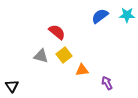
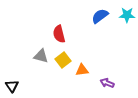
red semicircle: moved 2 px right, 2 px down; rotated 144 degrees counterclockwise
yellow square: moved 1 px left, 5 px down
purple arrow: rotated 40 degrees counterclockwise
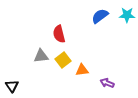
gray triangle: rotated 21 degrees counterclockwise
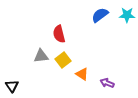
blue semicircle: moved 1 px up
orange triangle: moved 4 px down; rotated 40 degrees clockwise
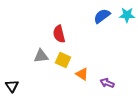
blue semicircle: moved 2 px right, 1 px down
yellow square: rotated 28 degrees counterclockwise
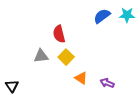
yellow square: moved 3 px right, 3 px up; rotated 21 degrees clockwise
orange triangle: moved 1 px left, 4 px down
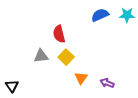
blue semicircle: moved 2 px left, 1 px up; rotated 12 degrees clockwise
orange triangle: rotated 32 degrees clockwise
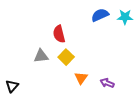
cyan star: moved 2 px left, 2 px down
black triangle: rotated 16 degrees clockwise
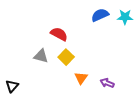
red semicircle: rotated 132 degrees clockwise
gray triangle: rotated 21 degrees clockwise
